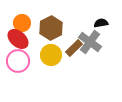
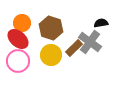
brown hexagon: rotated 15 degrees counterclockwise
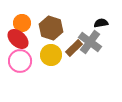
pink circle: moved 2 px right
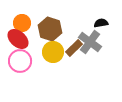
brown hexagon: moved 1 px left, 1 px down
yellow circle: moved 2 px right, 3 px up
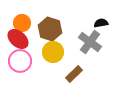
brown rectangle: moved 26 px down
